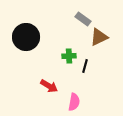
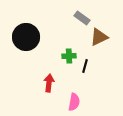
gray rectangle: moved 1 px left, 1 px up
red arrow: moved 3 px up; rotated 114 degrees counterclockwise
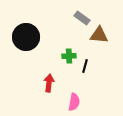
brown triangle: moved 2 px up; rotated 30 degrees clockwise
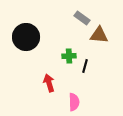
red arrow: rotated 24 degrees counterclockwise
pink semicircle: rotated 12 degrees counterclockwise
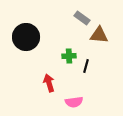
black line: moved 1 px right
pink semicircle: rotated 84 degrees clockwise
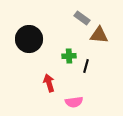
black circle: moved 3 px right, 2 px down
